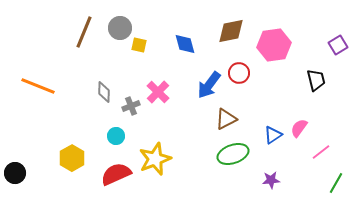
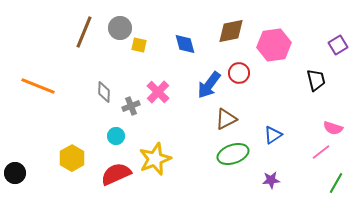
pink semicircle: moved 34 px right; rotated 108 degrees counterclockwise
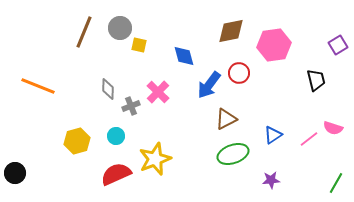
blue diamond: moved 1 px left, 12 px down
gray diamond: moved 4 px right, 3 px up
pink line: moved 12 px left, 13 px up
yellow hexagon: moved 5 px right, 17 px up; rotated 15 degrees clockwise
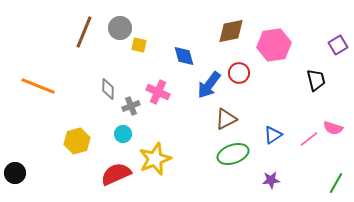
pink cross: rotated 20 degrees counterclockwise
cyan circle: moved 7 px right, 2 px up
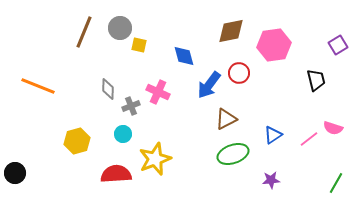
red semicircle: rotated 20 degrees clockwise
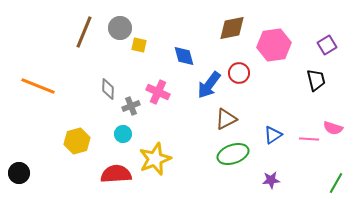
brown diamond: moved 1 px right, 3 px up
purple square: moved 11 px left
pink line: rotated 42 degrees clockwise
black circle: moved 4 px right
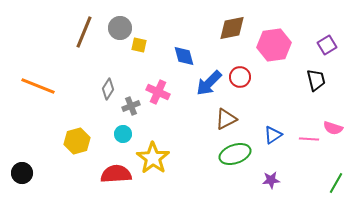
red circle: moved 1 px right, 4 px down
blue arrow: moved 2 px up; rotated 8 degrees clockwise
gray diamond: rotated 30 degrees clockwise
green ellipse: moved 2 px right
yellow star: moved 2 px left, 1 px up; rotated 16 degrees counterclockwise
black circle: moved 3 px right
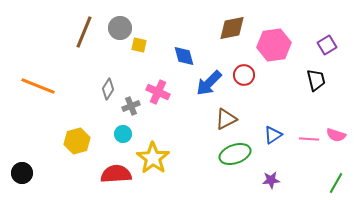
red circle: moved 4 px right, 2 px up
pink semicircle: moved 3 px right, 7 px down
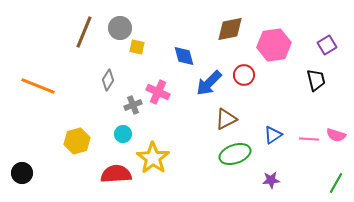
brown diamond: moved 2 px left, 1 px down
yellow square: moved 2 px left, 2 px down
gray diamond: moved 9 px up
gray cross: moved 2 px right, 1 px up
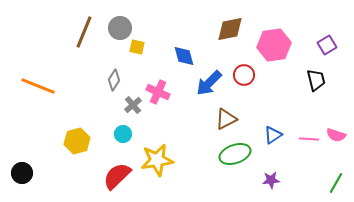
gray diamond: moved 6 px right
gray cross: rotated 18 degrees counterclockwise
yellow star: moved 4 px right, 2 px down; rotated 28 degrees clockwise
red semicircle: moved 1 px right, 2 px down; rotated 40 degrees counterclockwise
